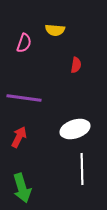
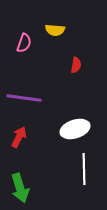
white line: moved 2 px right
green arrow: moved 2 px left
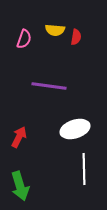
pink semicircle: moved 4 px up
red semicircle: moved 28 px up
purple line: moved 25 px right, 12 px up
green arrow: moved 2 px up
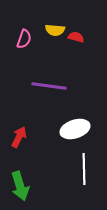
red semicircle: rotated 84 degrees counterclockwise
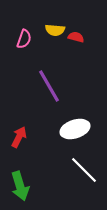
purple line: rotated 52 degrees clockwise
white line: moved 1 px down; rotated 44 degrees counterclockwise
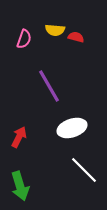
white ellipse: moved 3 px left, 1 px up
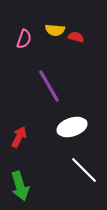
white ellipse: moved 1 px up
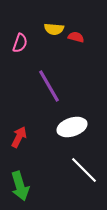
yellow semicircle: moved 1 px left, 1 px up
pink semicircle: moved 4 px left, 4 px down
